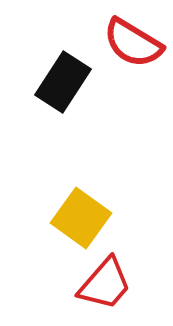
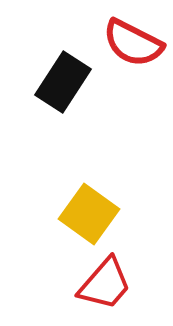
red semicircle: rotated 4 degrees counterclockwise
yellow square: moved 8 px right, 4 px up
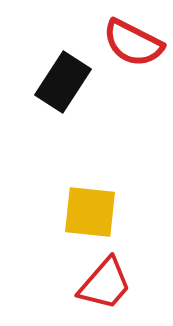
yellow square: moved 1 px right, 2 px up; rotated 30 degrees counterclockwise
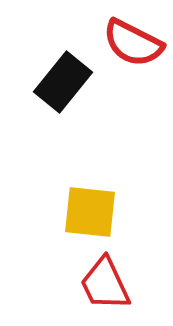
black rectangle: rotated 6 degrees clockwise
red trapezoid: rotated 114 degrees clockwise
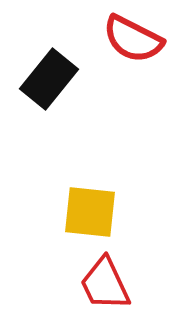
red semicircle: moved 4 px up
black rectangle: moved 14 px left, 3 px up
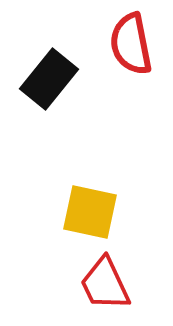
red semicircle: moved 2 px left, 5 px down; rotated 52 degrees clockwise
yellow square: rotated 6 degrees clockwise
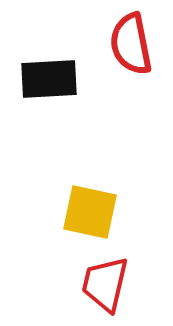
black rectangle: rotated 48 degrees clockwise
red trapezoid: rotated 38 degrees clockwise
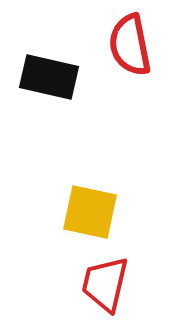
red semicircle: moved 1 px left, 1 px down
black rectangle: moved 2 px up; rotated 16 degrees clockwise
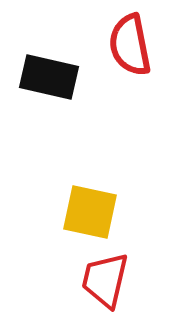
red trapezoid: moved 4 px up
